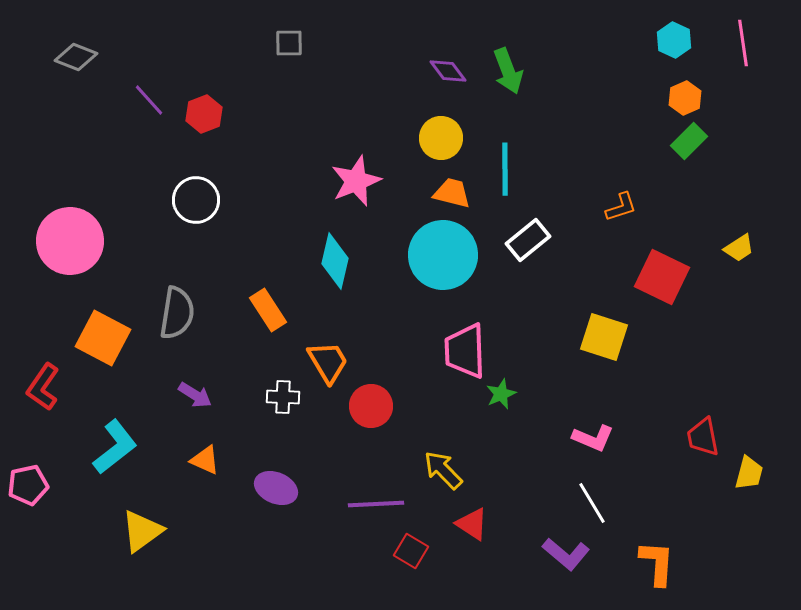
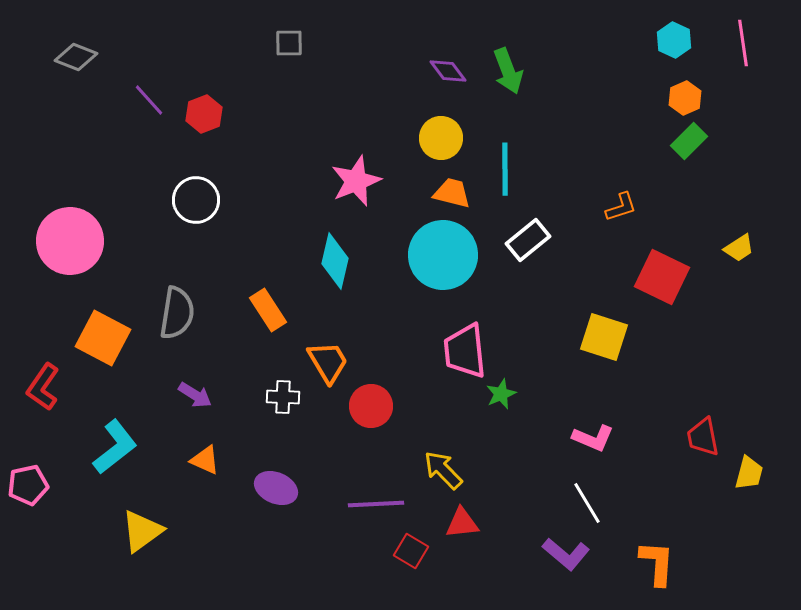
pink trapezoid at (465, 351): rotated 4 degrees counterclockwise
white line at (592, 503): moved 5 px left
red triangle at (472, 524): moved 10 px left, 1 px up; rotated 39 degrees counterclockwise
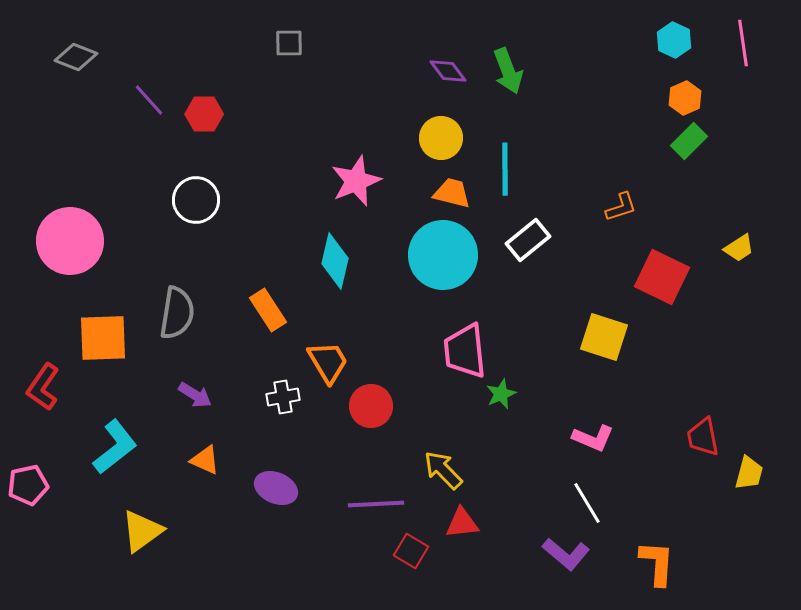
red hexagon at (204, 114): rotated 21 degrees clockwise
orange square at (103, 338): rotated 30 degrees counterclockwise
white cross at (283, 397): rotated 12 degrees counterclockwise
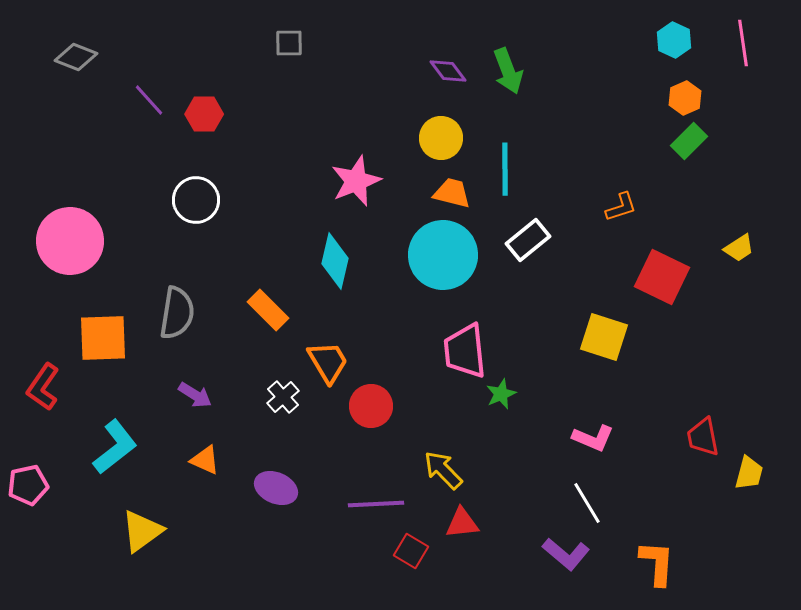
orange rectangle at (268, 310): rotated 12 degrees counterclockwise
white cross at (283, 397): rotated 32 degrees counterclockwise
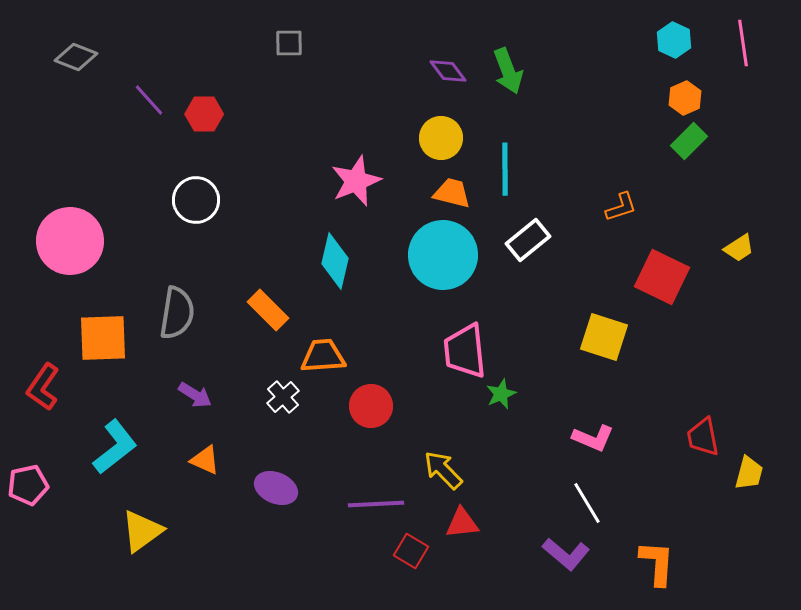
orange trapezoid at (328, 362): moved 5 px left, 6 px up; rotated 63 degrees counterclockwise
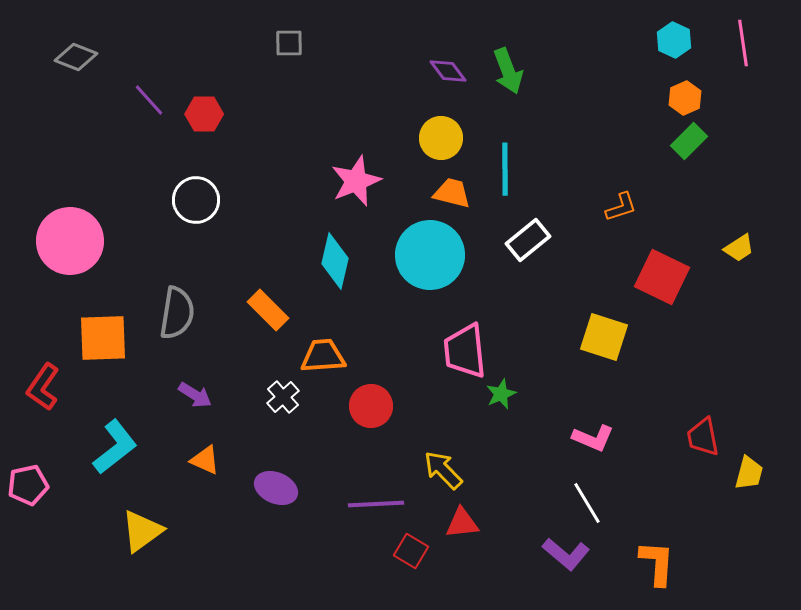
cyan circle at (443, 255): moved 13 px left
